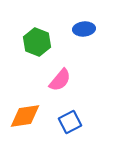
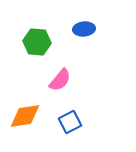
green hexagon: rotated 16 degrees counterclockwise
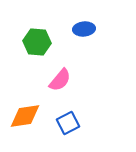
blue square: moved 2 px left, 1 px down
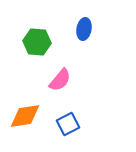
blue ellipse: rotated 75 degrees counterclockwise
blue square: moved 1 px down
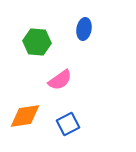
pink semicircle: rotated 15 degrees clockwise
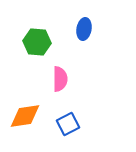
pink semicircle: moved 1 px up; rotated 55 degrees counterclockwise
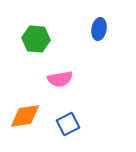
blue ellipse: moved 15 px right
green hexagon: moved 1 px left, 3 px up
pink semicircle: rotated 80 degrees clockwise
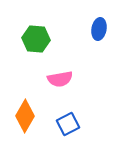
orange diamond: rotated 52 degrees counterclockwise
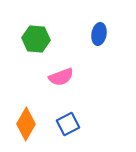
blue ellipse: moved 5 px down
pink semicircle: moved 1 px right, 2 px up; rotated 10 degrees counterclockwise
orange diamond: moved 1 px right, 8 px down
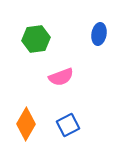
green hexagon: rotated 12 degrees counterclockwise
blue square: moved 1 px down
